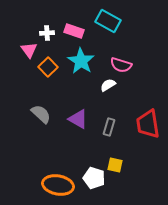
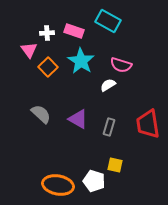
white pentagon: moved 3 px down
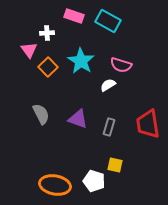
pink rectangle: moved 15 px up
gray semicircle: rotated 20 degrees clockwise
purple triangle: rotated 10 degrees counterclockwise
orange ellipse: moved 3 px left
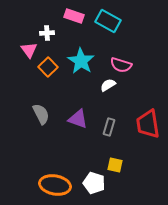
white pentagon: moved 2 px down
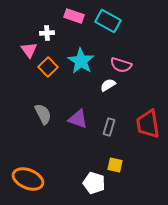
gray semicircle: moved 2 px right
orange ellipse: moved 27 px left, 6 px up; rotated 12 degrees clockwise
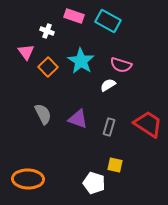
white cross: moved 2 px up; rotated 24 degrees clockwise
pink triangle: moved 3 px left, 2 px down
red trapezoid: rotated 132 degrees clockwise
orange ellipse: rotated 20 degrees counterclockwise
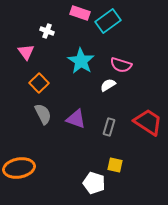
pink rectangle: moved 6 px right, 3 px up
cyan rectangle: rotated 65 degrees counterclockwise
orange square: moved 9 px left, 16 px down
purple triangle: moved 2 px left
red trapezoid: moved 2 px up
orange ellipse: moved 9 px left, 11 px up; rotated 12 degrees counterclockwise
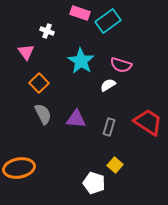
purple triangle: rotated 15 degrees counterclockwise
yellow square: rotated 28 degrees clockwise
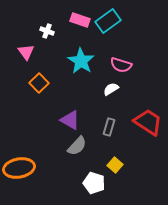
pink rectangle: moved 7 px down
white semicircle: moved 3 px right, 4 px down
gray semicircle: moved 34 px right, 32 px down; rotated 70 degrees clockwise
purple triangle: moved 6 px left, 1 px down; rotated 25 degrees clockwise
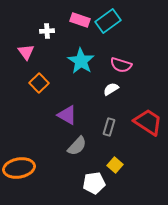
white cross: rotated 24 degrees counterclockwise
purple triangle: moved 3 px left, 5 px up
white pentagon: rotated 25 degrees counterclockwise
